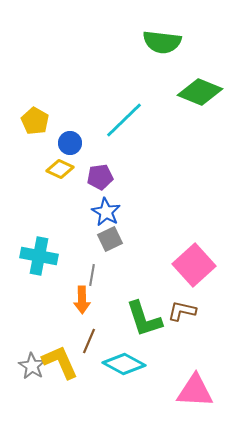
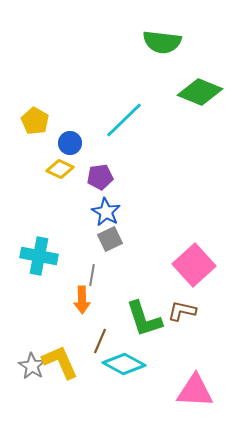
brown line: moved 11 px right
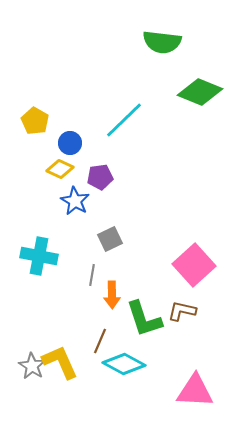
blue star: moved 31 px left, 11 px up
orange arrow: moved 30 px right, 5 px up
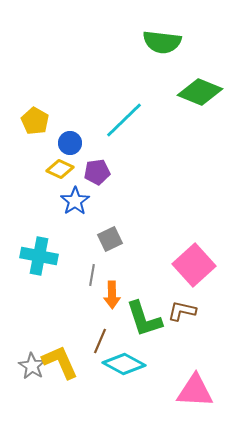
purple pentagon: moved 3 px left, 5 px up
blue star: rotated 8 degrees clockwise
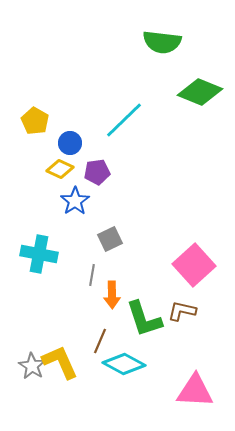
cyan cross: moved 2 px up
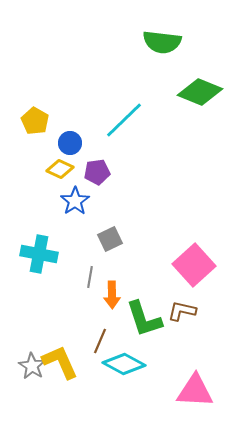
gray line: moved 2 px left, 2 px down
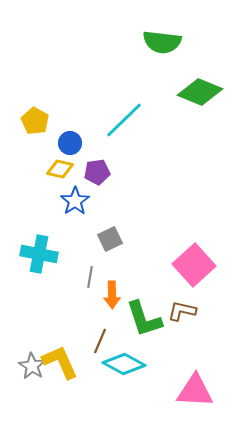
yellow diamond: rotated 12 degrees counterclockwise
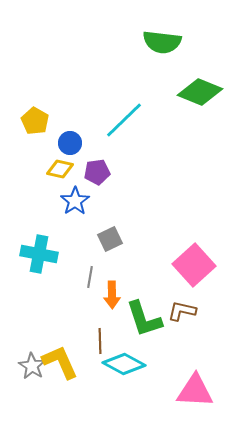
brown line: rotated 25 degrees counterclockwise
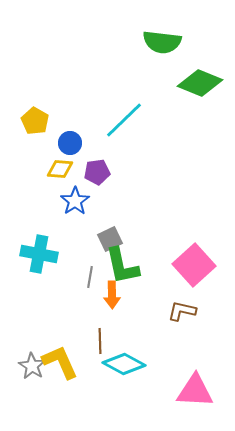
green diamond: moved 9 px up
yellow diamond: rotated 8 degrees counterclockwise
green L-shape: moved 22 px left, 53 px up; rotated 6 degrees clockwise
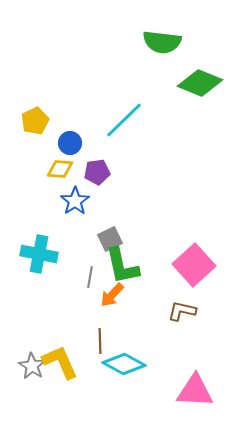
yellow pentagon: rotated 16 degrees clockwise
orange arrow: rotated 44 degrees clockwise
